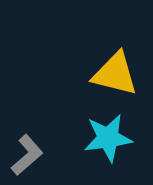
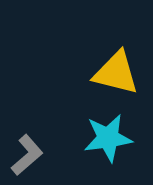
yellow triangle: moved 1 px right, 1 px up
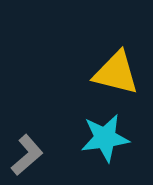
cyan star: moved 3 px left
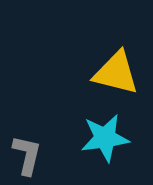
gray L-shape: rotated 36 degrees counterclockwise
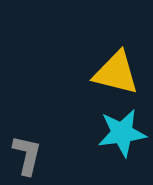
cyan star: moved 17 px right, 5 px up
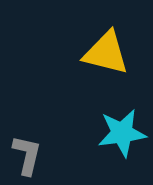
yellow triangle: moved 10 px left, 20 px up
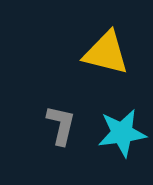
gray L-shape: moved 34 px right, 30 px up
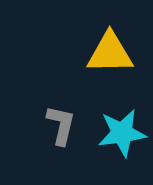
yellow triangle: moved 4 px right; rotated 15 degrees counterclockwise
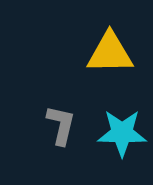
cyan star: rotated 9 degrees clockwise
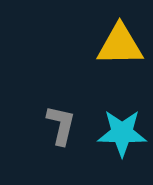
yellow triangle: moved 10 px right, 8 px up
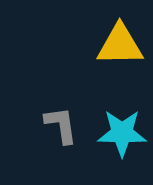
gray L-shape: rotated 21 degrees counterclockwise
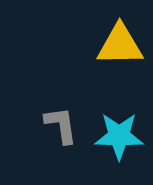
cyan star: moved 3 px left, 3 px down
